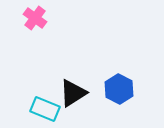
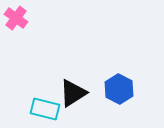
pink cross: moved 19 px left
cyan rectangle: rotated 8 degrees counterclockwise
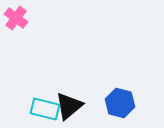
blue hexagon: moved 1 px right, 14 px down; rotated 12 degrees counterclockwise
black triangle: moved 4 px left, 13 px down; rotated 8 degrees counterclockwise
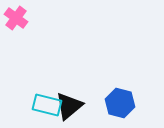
cyan rectangle: moved 2 px right, 4 px up
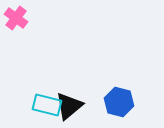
blue hexagon: moved 1 px left, 1 px up
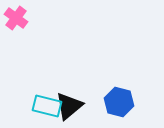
cyan rectangle: moved 1 px down
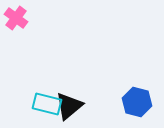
blue hexagon: moved 18 px right
cyan rectangle: moved 2 px up
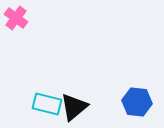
blue hexagon: rotated 8 degrees counterclockwise
black triangle: moved 5 px right, 1 px down
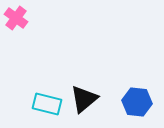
black triangle: moved 10 px right, 8 px up
